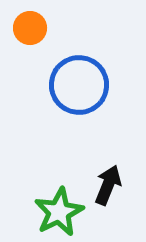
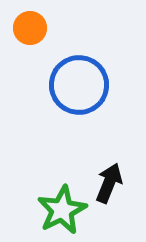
black arrow: moved 1 px right, 2 px up
green star: moved 3 px right, 2 px up
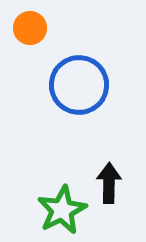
black arrow: rotated 21 degrees counterclockwise
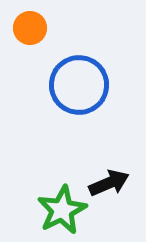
black arrow: rotated 66 degrees clockwise
